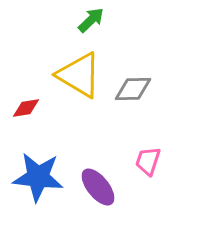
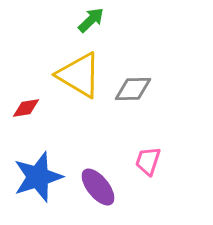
blue star: rotated 24 degrees counterclockwise
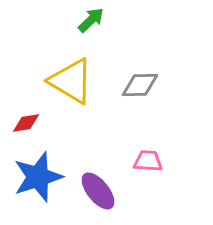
yellow triangle: moved 8 px left, 6 px down
gray diamond: moved 7 px right, 4 px up
red diamond: moved 15 px down
pink trapezoid: rotated 76 degrees clockwise
purple ellipse: moved 4 px down
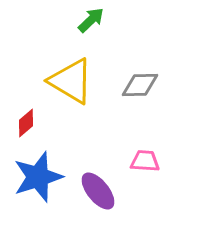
red diamond: rotated 32 degrees counterclockwise
pink trapezoid: moved 3 px left
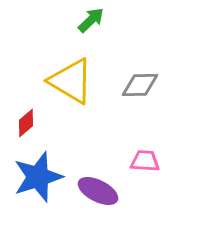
purple ellipse: rotated 24 degrees counterclockwise
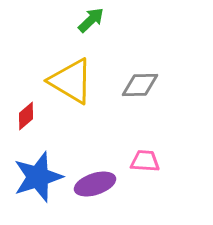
red diamond: moved 7 px up
purple ellipse: moved 3 px left, 7 px up; rotated 45 degrees counterclockwise
